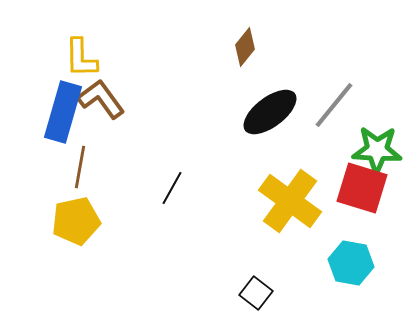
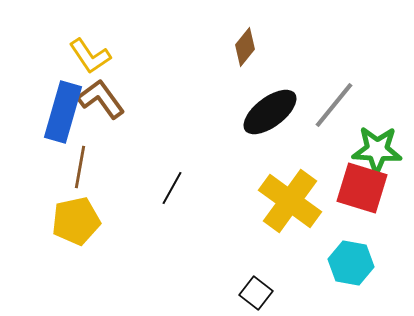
yellow L-shape: moved 9 px right, 2 px up; rotated 33 degrees counterclockwise
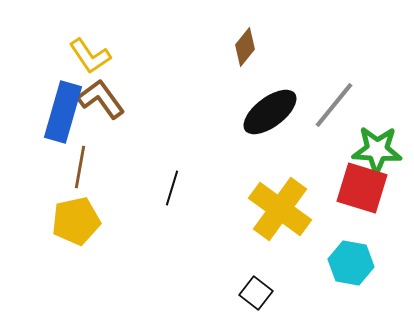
black line: rotated 12 degrees counterclockwise
yellow cross: moved 10 px left, 8 px down
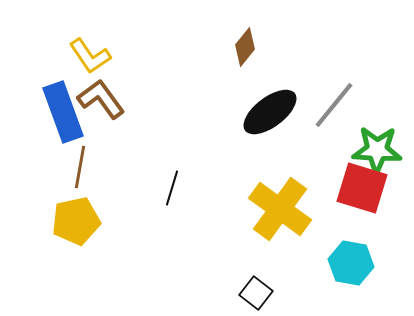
blue rectangle: rotated 36 degrees counterclockwise
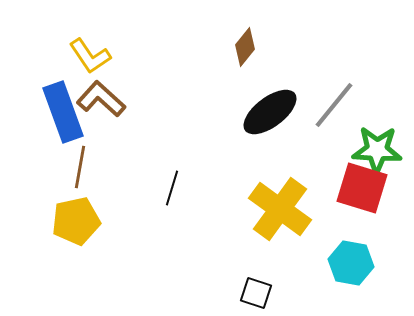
brown L-shape: rotated 12 degrees counterclockwise
black square: rotated 20 degrees counterclockwise
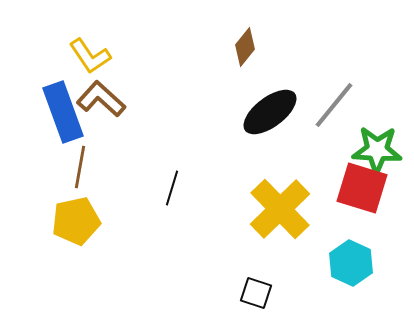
yellow cross: rotated 10 degrees clockwise
cyan hexagon: rotated 15 degrees clockwise
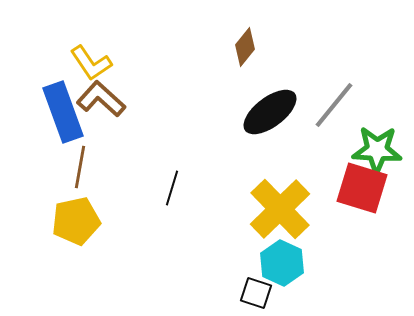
yellow L-shape: moved 1 px right, 7 px down
cyan hexagon: moved 69 px left
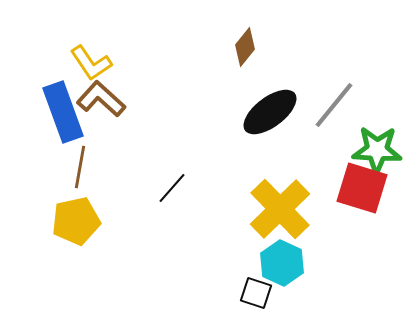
black line: rotated 24 degrees clockwise
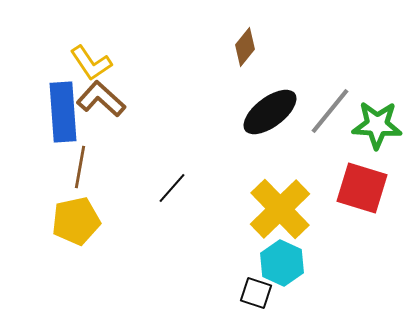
gray line: moved 4 px left, 6 px down
blue rectangle: rotated 16 degrees clockwise
green star: moved 25 px up
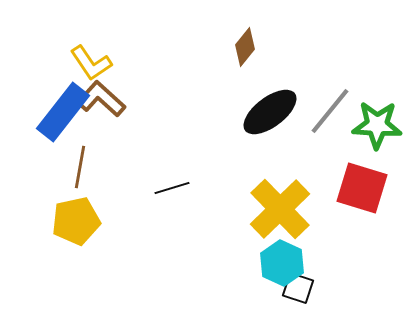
blue rectangle: rotated 42 degrees clockwise
black line: rotated 32 degrees clockwise
black square: moved 42 px right, 5 px up
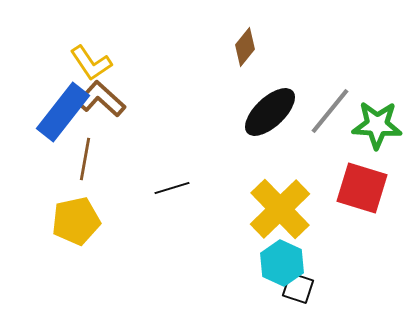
black ellipse: rotated 6 degrees counterclockwise
brown line: moved 5 px right, 8 px up
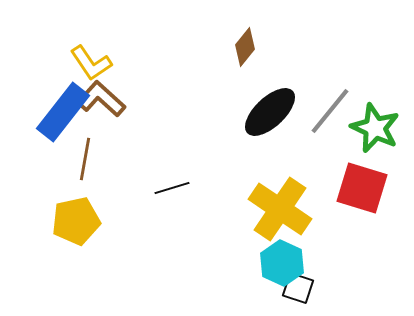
green star: moved 2 px left, 3 px down; rotated 21 degrees clockwise
yellow cross: rotated 12 degrees counterclockwise
